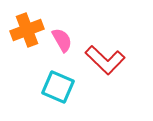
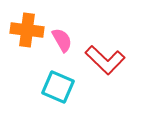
orange cross: rotated 28 degrees clockwise
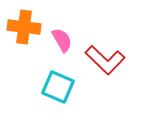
orange cross: moved 3 px left, 3 px up
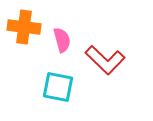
pink semicircle: rotated 15 degrees clockwise
cyan square: rotated 12 degrees counterclockwise
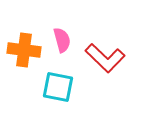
orange cross: moved 23 px down
red L-shape: moved 2 px up
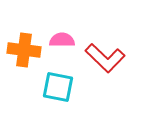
pink semicircle: rotated 75 degrees counterclockwise
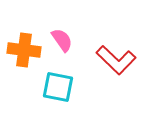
pink semicircle: rotated 55 degrees clockwise
red L-shape: moved 11 px right, 2 px down
